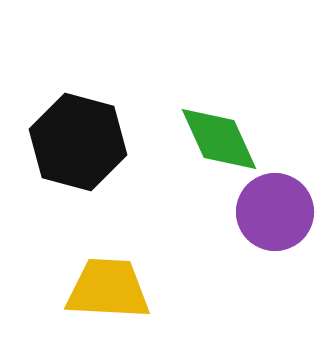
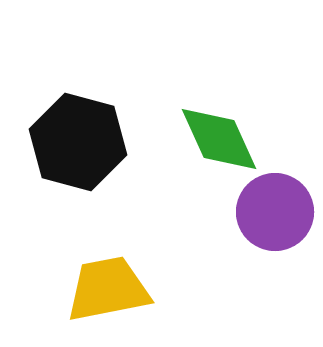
yellow trapezoid: rotated 14 degrees counterclockwise
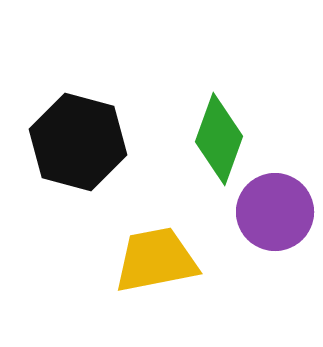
green diamond: rotated 44 degrees clockwise
yellow trapezoid: moved 48 px right, 29 px up
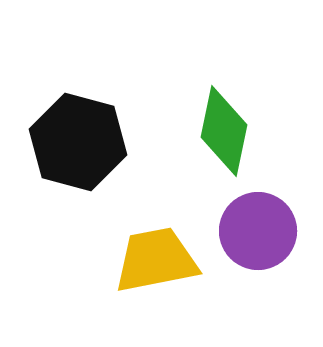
green diamond: moved 5 px right, 8 px up; rotated 8 degrees counterclockwise
purple circle: moved 17 px left, 19 px down
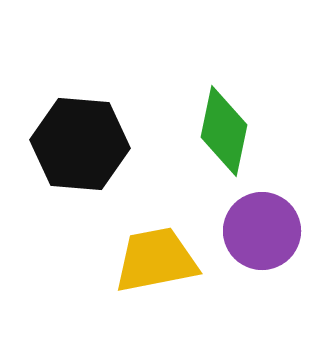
black hexagon: moved 2 px right, 2 px down; rotated 10 degrees counterclockwise
purple circle: moved 4 px right
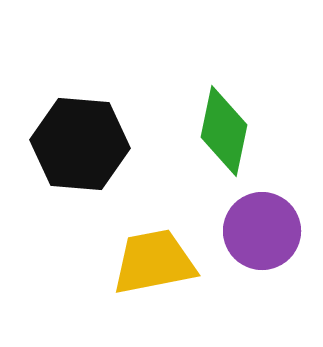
yellow trapezoid: moved 2 px left, 2 px down
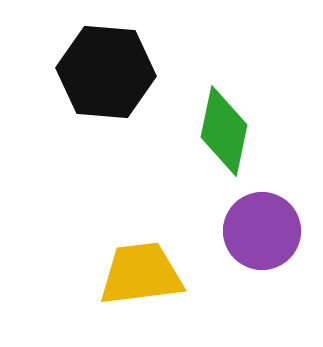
black hexagon: moved 26 px right, 72 px up
yellow trapezoid: moved 13 px left, 12 px down; rotated 4 degrees clockwise
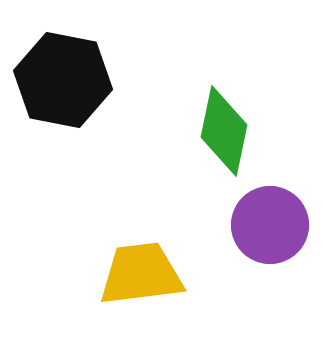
black hexagon: moved 43 px left, 8 px down; rotated 6 degrees clockwise
purple circle: moved 8 px right, 6 px up
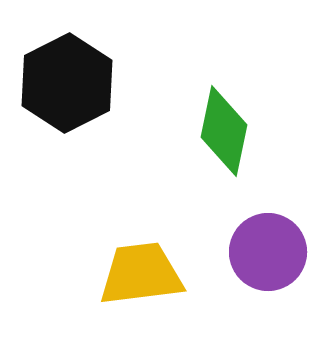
black hexagon: moved 4 px right, 3 px down; rotated 22 degrees clockwise
purple circle: moved 2 px left, 27 px down
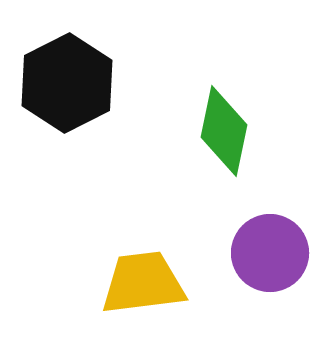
purple circle: moved 2 px right, 1 px down
yellow trapezoid: moved 2 px right, 9 px down
